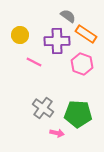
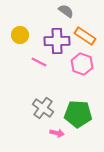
gray semicircle: moved 2 px left, 5 px up
orange rectangle: moved 1 px left, 2 px down
pink line: moved 5 px right
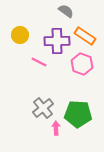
gray cross: rotated 15 degrees clockwise
pink arrow: moved 1 px left, 5 px up; rotated 104 degrees counterclockwise
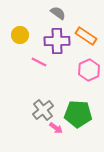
gray semicircle: moved 8 px left, 2 px down
orange rectangle: moved 1 px right
pink hexagon: moved 7 px right, 6 px down; rotated 15 degrees clockwise
gray cross: moved 2 px down
pink arrow: rotated 128 degrees clockwise
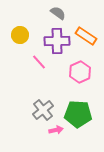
pink line: rotated 21 degrees clockwise
pink hexagon: moved 9 px left, 2 px down
pink arrow: moved 2 px down; rotated 48 degrees counterclockwise
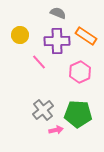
gray semicircle: rotated 14 degrees counterclockwise
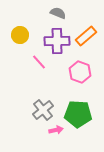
orange rectangle: rotated 75 degrees counterclockwise
pink hexagon: rotated 15 degrees counterclockwise
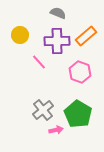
green pentagon: rotated 28 degrees clockwise
